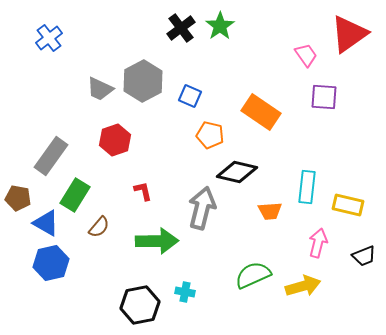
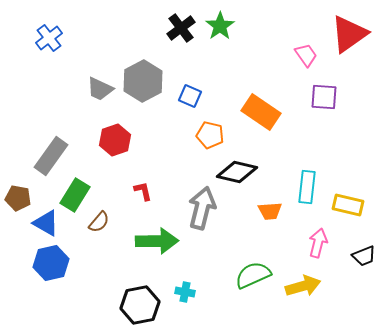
brown semicircle: moved 5 px up
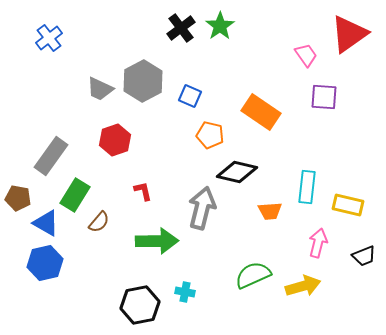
blue hexagon: moved 6 px left
